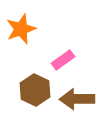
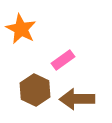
orange star: rotated 24 degrees counterclockwise
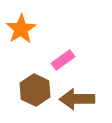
orange star: rotated 12 degrees clockwise
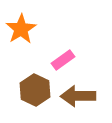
brown arrow: moved 1 px right, 3 px up
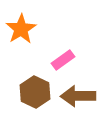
brown hexagon: moved 2 px down
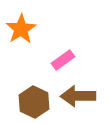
brown hexagon: moved 1 px left, 10 px down
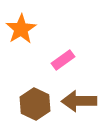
brown arrow: moved 1 px right, 5 px down
brown hexagon: moved 1 px right, 2 px down
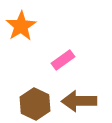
orange star: moved 3 px up
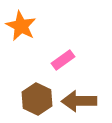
orange star: rotated 12 degrees counterclockwise
brown hexagon: moved 2 px right, 5 px up
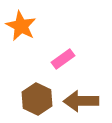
pink rectangle: moved 1 px up
brown arrow: moved 2 px right
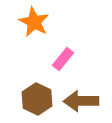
orange star: moved 13 px right, 4 px up
pink rectangle: rotated 15 degrees counterclockwise
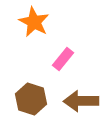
brown hexagon: moved 6 px left; rotated 8 degrees counterclockwise
